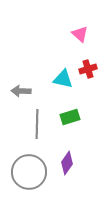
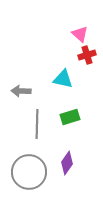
red cross: moved 1 px left, 14 px up
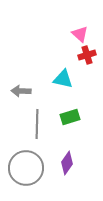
gray circle: moved 3 px left, 4 px up
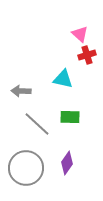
green rectangle: rotated 18 degrees clockwise
gray line: rotated 48 degrees counterclockwise
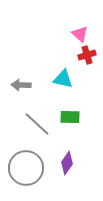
gray arrow: moved 6 px up
